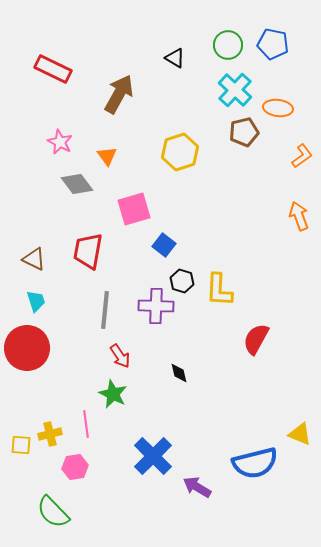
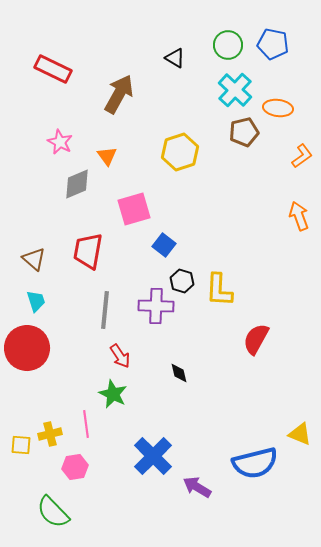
gray diamond: rotated 76 degrees counterclockwise
brown triangle: rotated 15 degrees clockwise
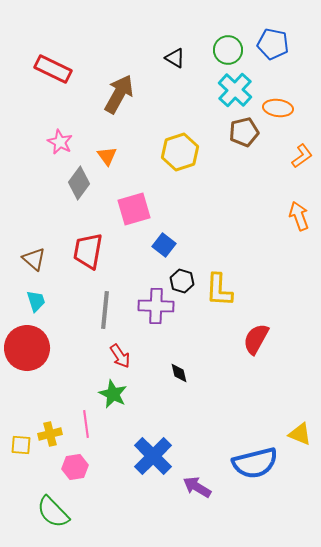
green circle: moved 5 px down
gray diamond: moved 2 px right, 1 px up; rotated 32 degrees counterclockwise
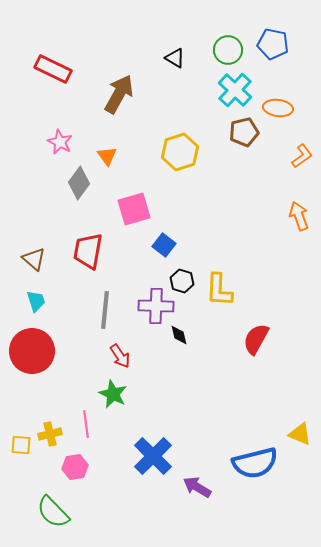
red circle: moved 5 px right, 3 px down
black diamond: moved 38 px up
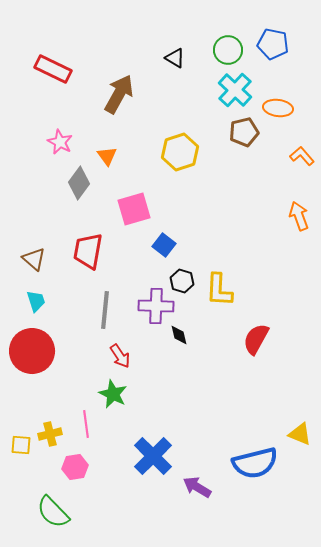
orange L-shape: rotated 95 degrees counterclockwise
